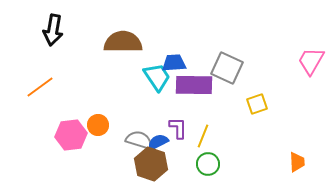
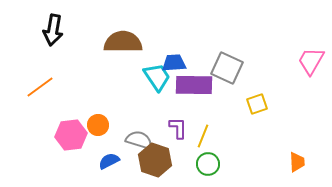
blue semicircle: moved 49 px left, 19 px down
brown hexagon: moved 4 px right, 4 px up
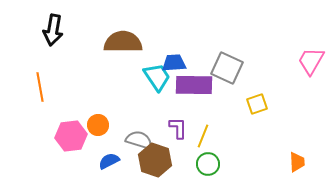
orange line: rotated 64 degrees counterclockwise
pink hexagon: moved 1 px down
